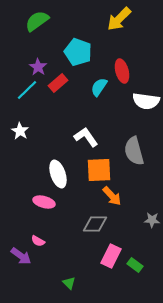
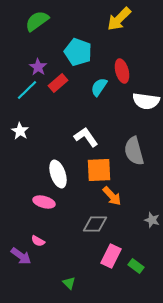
gray star: rotated 14 degrees clockwise
green rectangle: moved 1 px right, 1 px down
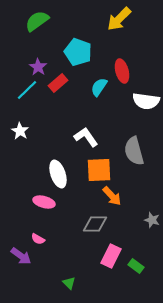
pink semicircle: moved 2 px up
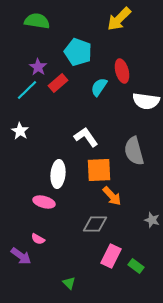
green semicircle: rotated 45 degrees clockwise
white ellipse: rotated 24 degrees clockwise
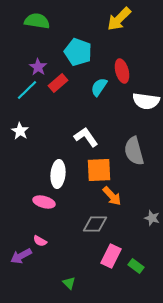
gray star: moved 2 px up
pink semicircle: moved 2 px right, 2 px down
purple arrow: rotated 115 degrees clockwise
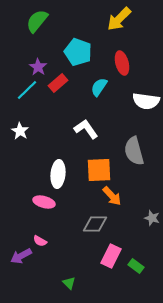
green semicircle: rotated 60 degrees counterclockwise
red ellipse: moved 8 px up
white L-shape: moved 8 px up
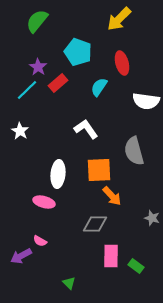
pink rectangle: rotated 25 degrees counterclockwise
